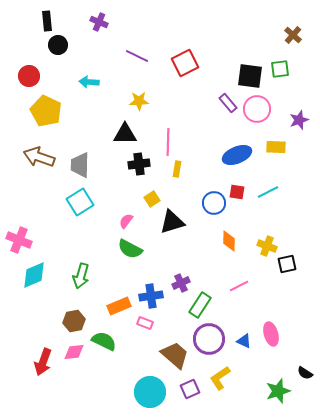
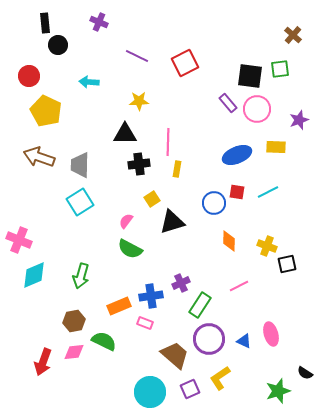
black rectangle at (47, 21): moved 2 px left, 2 px down
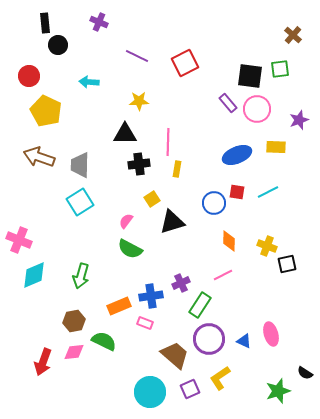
pink line at (239, 286): moved 16 px left, 11 px up
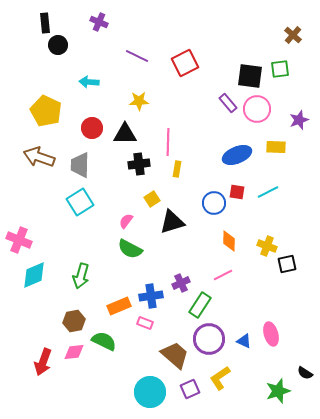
red circle at (29, 76): moved 63 px right, 52 px down
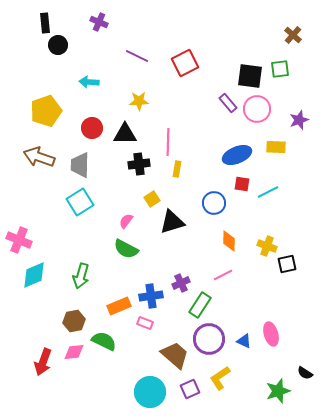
yellow pentagon at (46, 111): rotated 28 degrees clockwise
red square at (237, 192): moved 5 px right, 8 px up
green semicircle at (130, 249): moved 4 px left
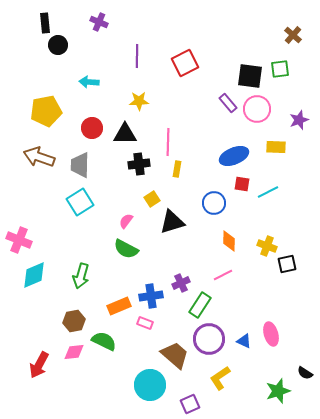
purple line at (137, 56): rotated 65 degrees clockwise
yellow pentagon at (46, 111): rotated 8 degrees clockwise
blue ellipse at (237, 155): moved 3 px left, 1 px down
red arrow at (43, 362): moved 4 px left, 3 px down; rotated 8 degrees clockwise
purple square at (190, 389): moved 15 px down
cyan circle at (150, 392): moved 7 px up
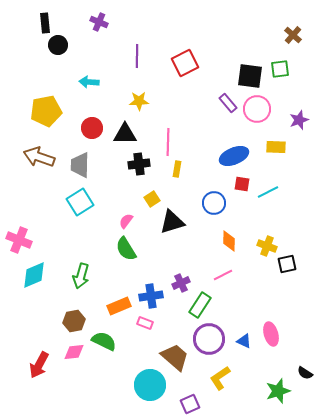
green semicircle at (126, 249): rotated 30 degrees clockwise
brown trapezoid at (175, 355): moved 2 px down
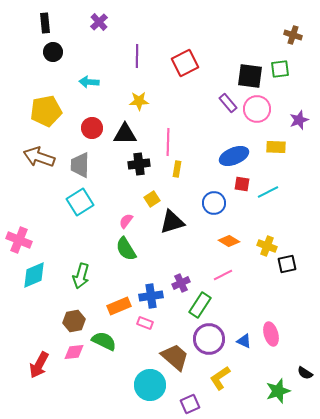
purple cross at (99, 22): rotated 24 degrees clockwise
brown cross at (293, 35): rotated 24 degrees counterclockwise
black circle at (58, 45): moved 5 px left, 7 px down
orange diamond at (229, 241): rotated 60 degrees counterclockwise
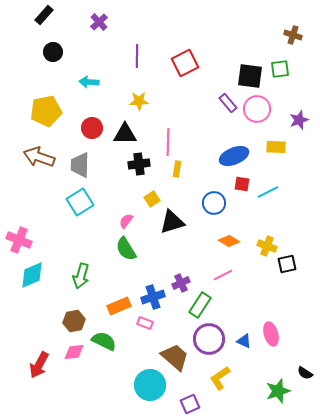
black rectangle at (45, 23): moved 1 px left, 8 px up; rotated 48 degrees clockwise
cyan diamond at (34, 275): moved 2 px left
blue cross at (151, 296): moved 2 px right, 1 px down; rotated 10 degrees counterclockwise
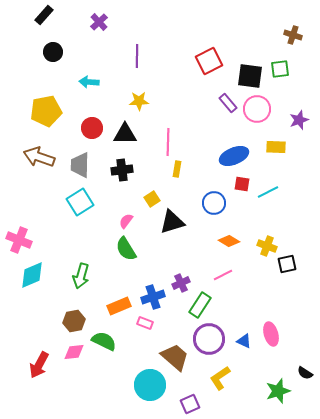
red square at (185, 63): moved 24 px right, 2 px up
black cross at (139, 164): moved 17 px left, 6 px down
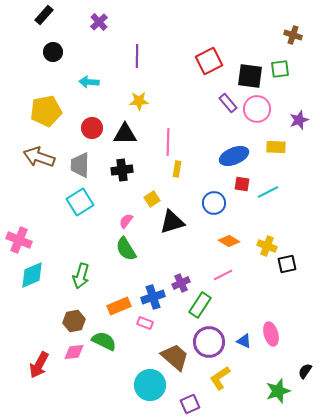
purple circle at (209, 339): moved 3 px down
black semicircle at (305, 373): moved 2 px up; rotated 91 degrees clockwise
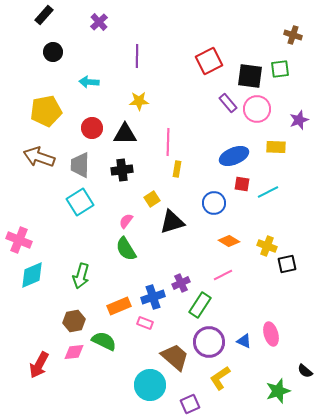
black semicircle at (305, 371): rotated 84 degrees counterclockwise
